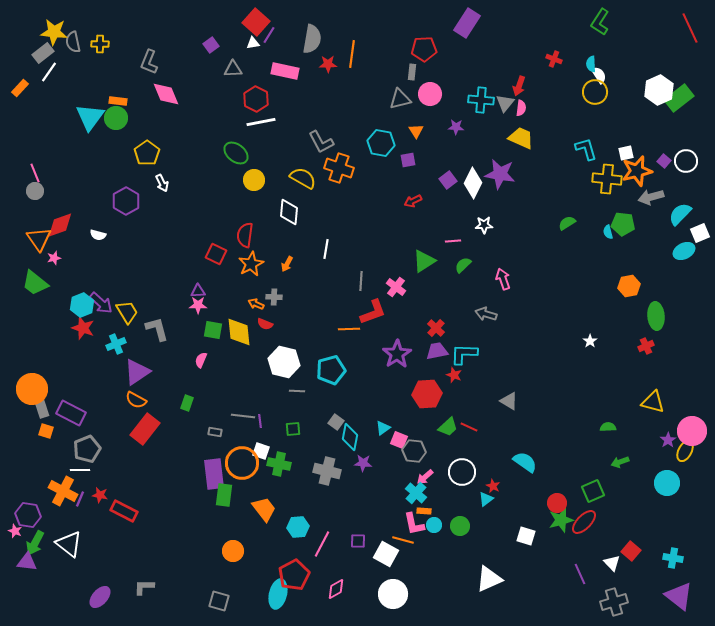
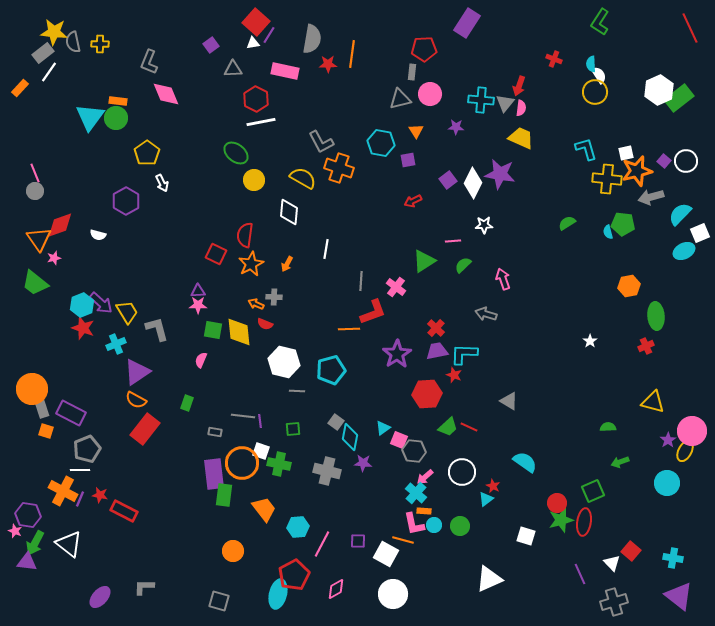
red ellipse at (584, 522): rotated 36 degrees counterclockwise
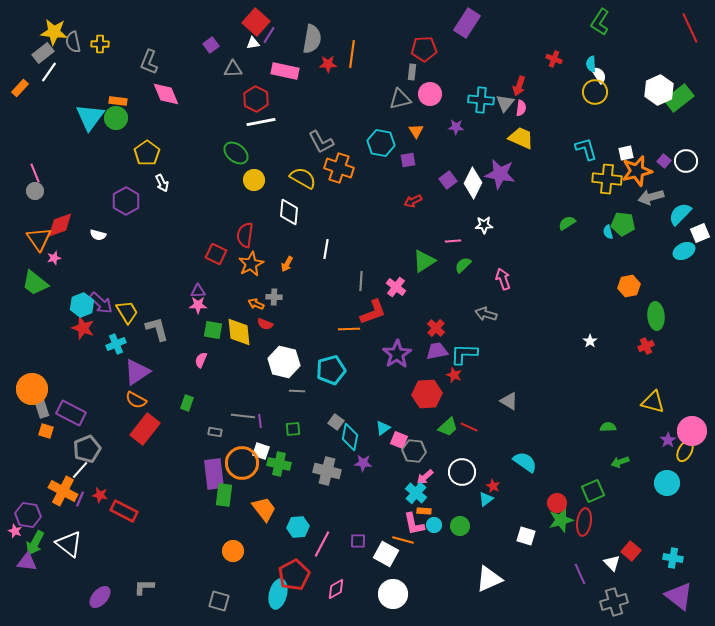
white line at (80, 470): rotated 48 degrees counterclockwise
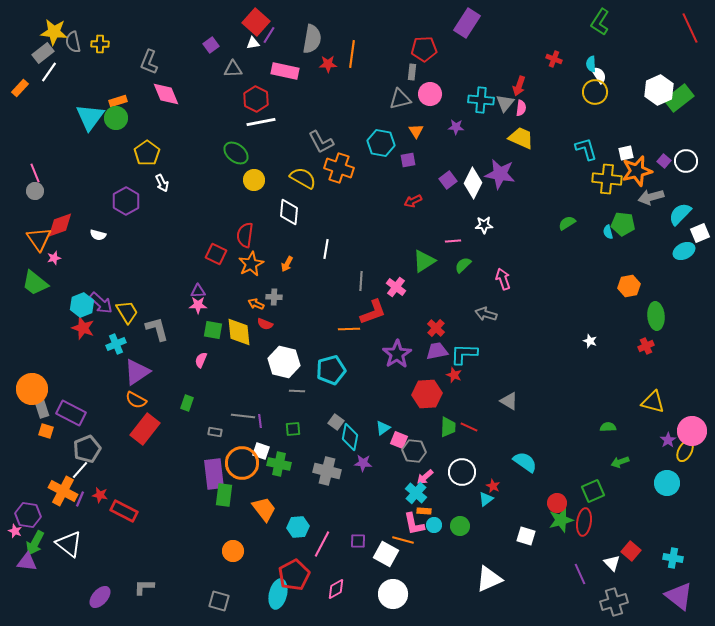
orange rectangle at (118, 101): rotated 24 degrees counterclockwise
white star at (590, 341): rotated 16 degrees counterclockwise
green trapezoid at (448, 427): rotated 45 degrees counterclockwise
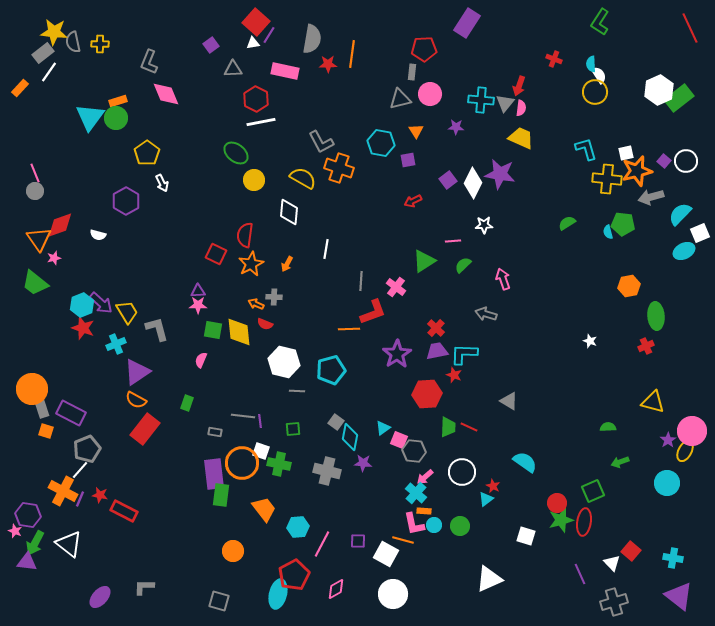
green rectangle at (224, 495): moved 3 px left
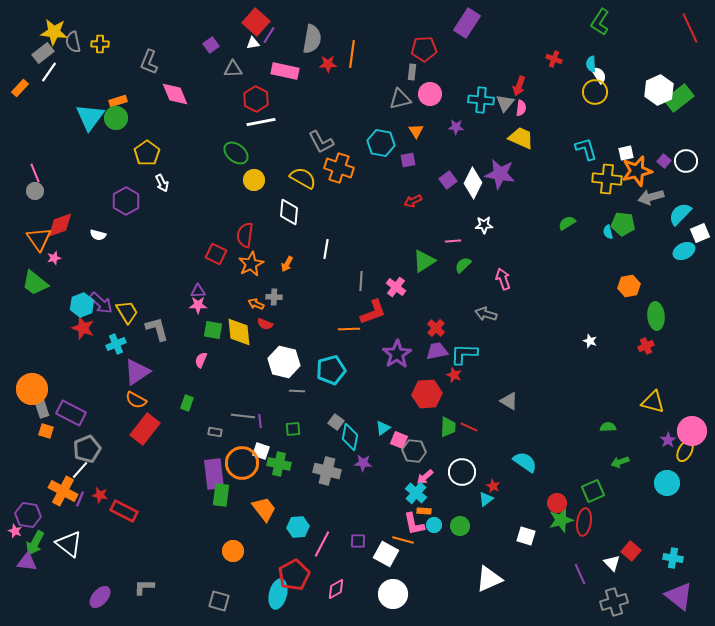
pink diamond at (166, 94): moved 9 px right
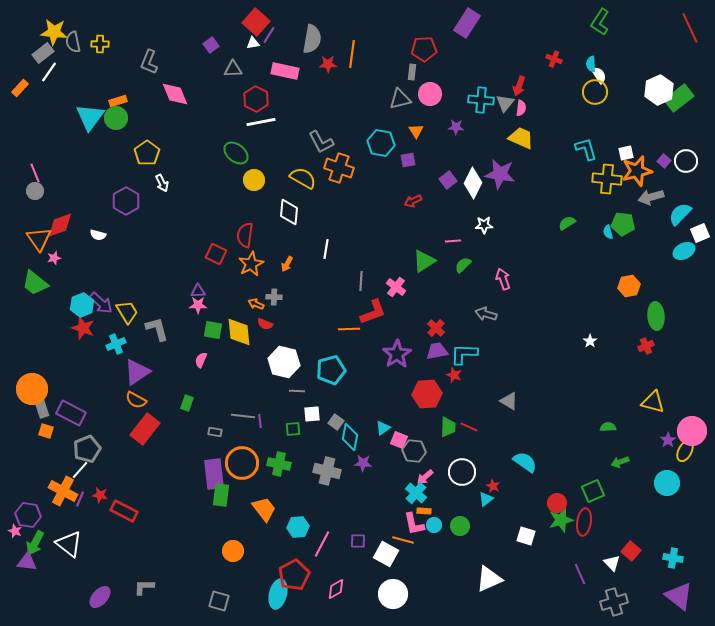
white star at (590, 341): rotated 16 degrees clockwise
white square at (261, 451): moved 51 px right, 37 px up; rotated 24 degrees counterclockwise
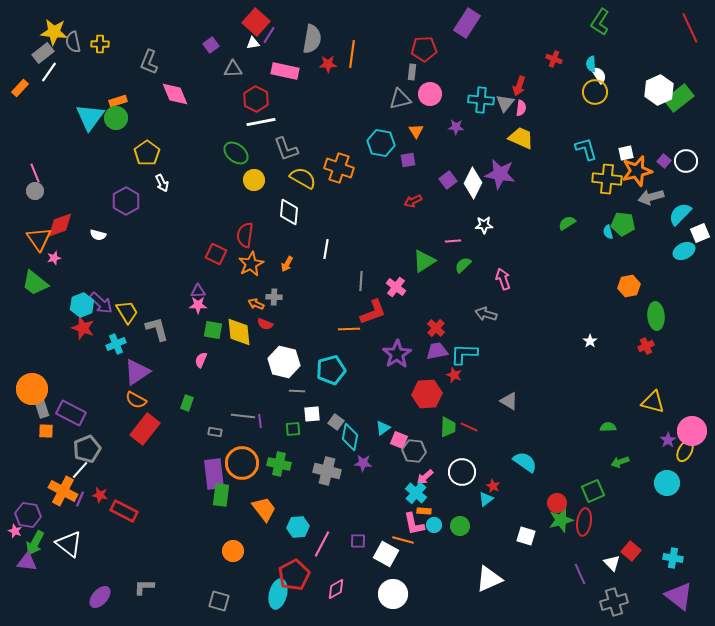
gray L-shape at (321, 142): moved 35 px left, 7 px down; rotated 8 degrees clockwise
orange square at (46, 431): rotated 14 degrees counterclockwise
